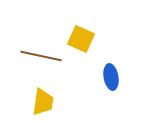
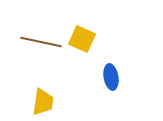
yellow square: moved 1 px right
brown line: moved 14 px up
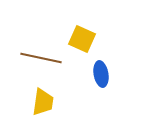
brown line: moved 16 px down
blue ellipse: moved 10 px left, 3 px up
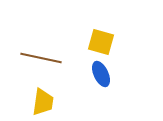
yellow square: moved 19 px right, 3 px down; rotated 8 degrees counterclockwise
blue ellipse: rotated 15 degrees counterclockwise
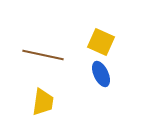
yellow square: rotated 8 degrees clockwise
brown line: moved 2 px right, 3 px up
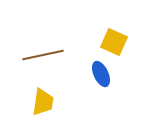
yellow square: moved 13 px right
brown line: rotated 24 degrees counterclockwise
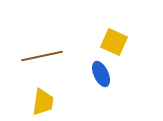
brown line: moved 1 px left, 1 px down
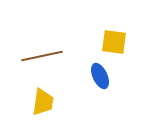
yellow square: rotated 16 degrees counterclockwise
blue ellipse: moved 1 px left, 2 px down
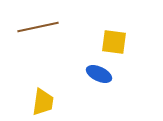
brown line: moved 4 px left, 29 px up
blue ellipse: moved 1 px left, 2 px up; rotated 40 degrees counterclockwise
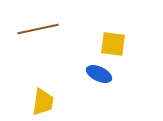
brown line: moved 2 px down
yellow square: moved 1 px left, 2 px down
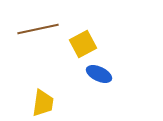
yellow square: moved 30 px left; rotated 36 degrees counterclockwise
yellow trapezoid: moved 1 px down
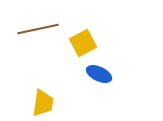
yellow square: moved 1 px up
